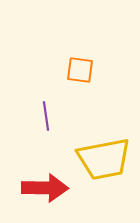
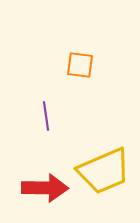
orange square: moved 5 px up
yellow trapezoid: moved 12 px down; rotated 12 degrees counterclockwise
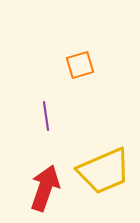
orange square: rotated 24 degrees counterclockwise
red arrow: rotated 72 degrees counterclockwise
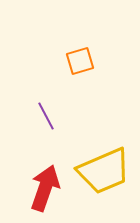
orange square: moved 4 px up
purple line: rotated 20 degrees counterclockwise
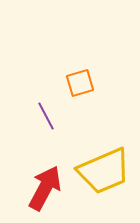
orange square: moved 22 px down
red arrow: rotated 9 degrees clockwise
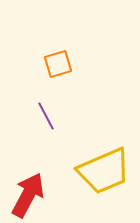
orange square: moved 22 px left, 19 px up
red arrow: moved 17 px left, 7 px down
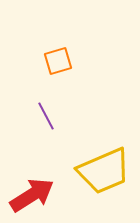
orange square: moved 3 px up
red arrow: moved 4 px right; rotated 30 degrees clockwise
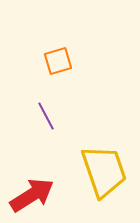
yellow trapezoid: rotated 86 degrees counterclockwise
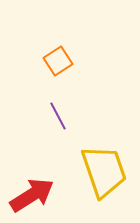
orange square: rotated 16 degrees counterclockwise
purple line: moved 12 px right
